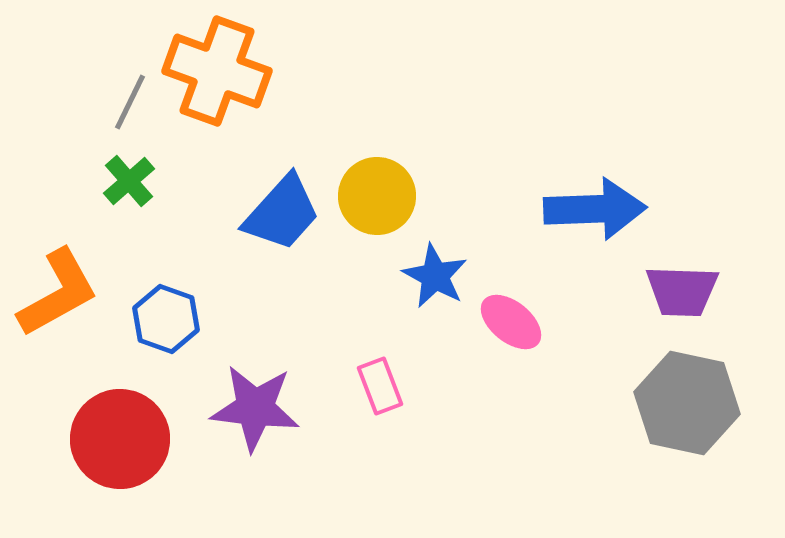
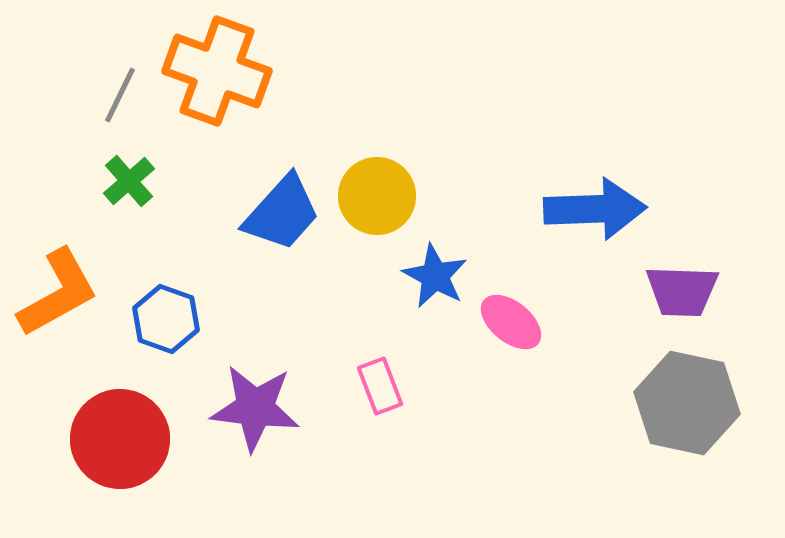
gray line: moved 10 px left, 7 px up
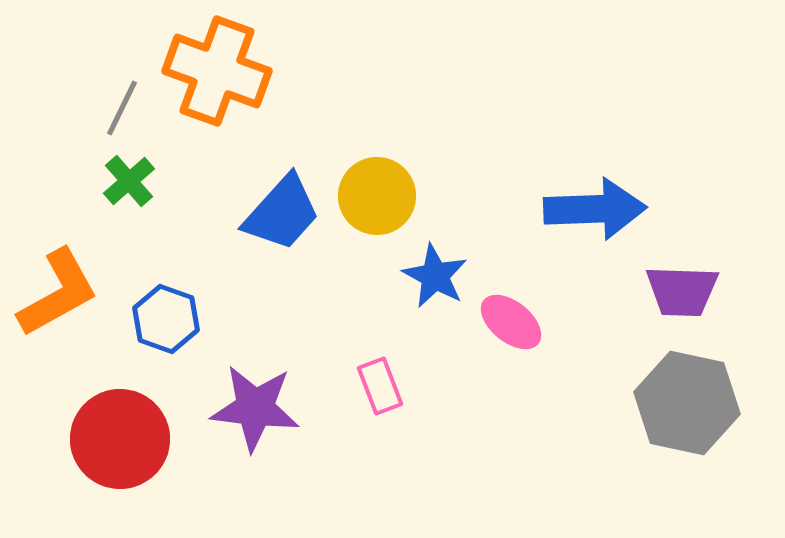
gray line: moved 2 px right, 13 px down
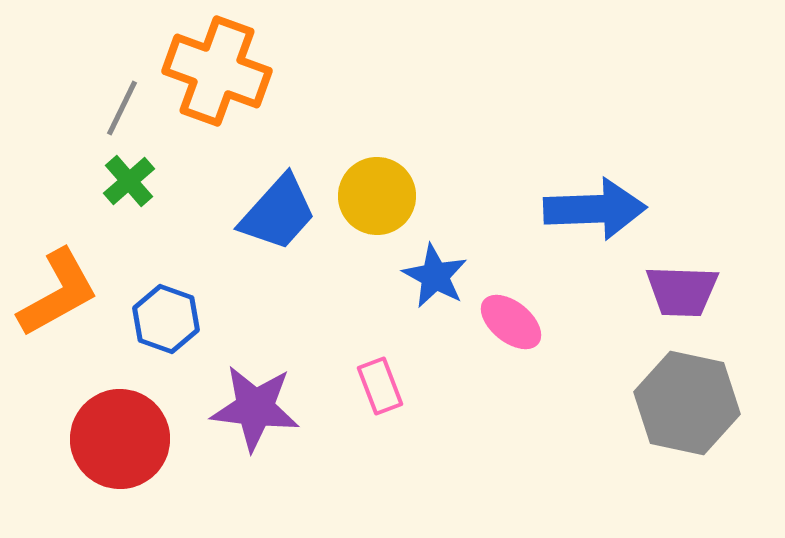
blue trapezoid: moved 4 px left
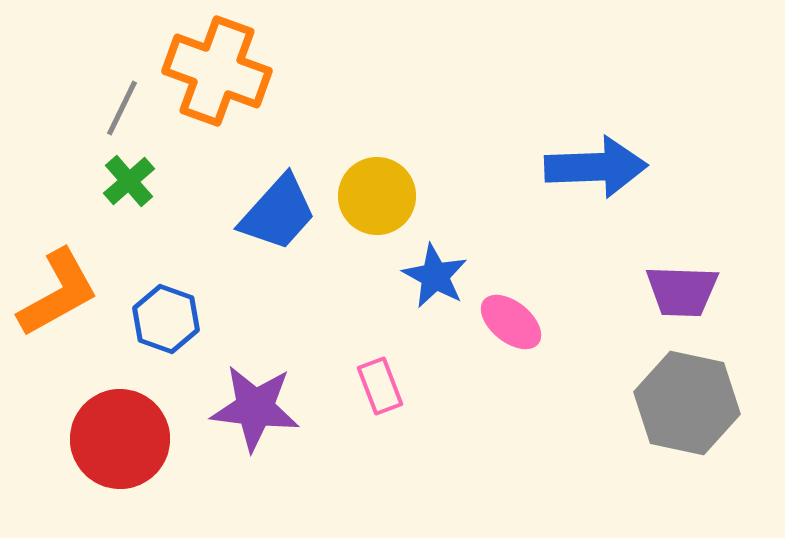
blue arrow: moved 1 px right, 42 px up
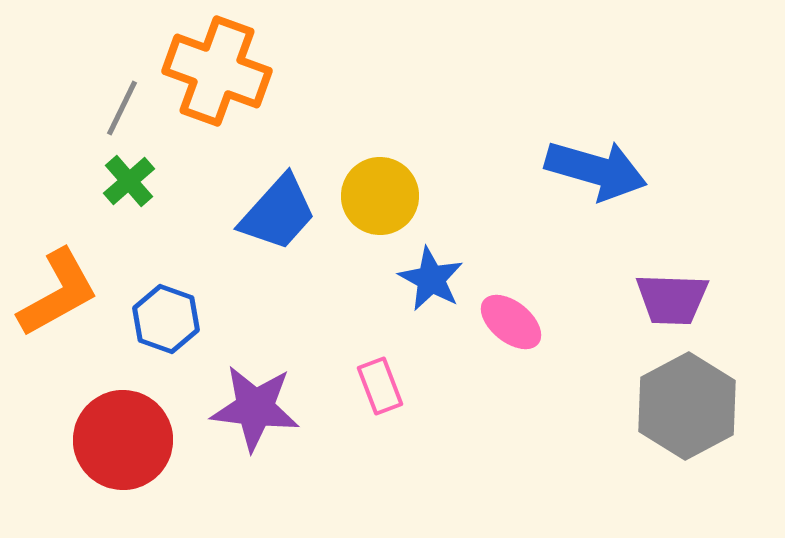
blue arrow: moved 3 px down; rotated 18 degrees clockwise
yellow circle: moved 3 px right
blue star: moved 4 px left, 3 px down
purple trapezoid: moved 10 px left, 8 px down
gray hexagon: moved 3 px down; rotated 20 degrees clockwise
red circle: moved 3 px right, 1 px down
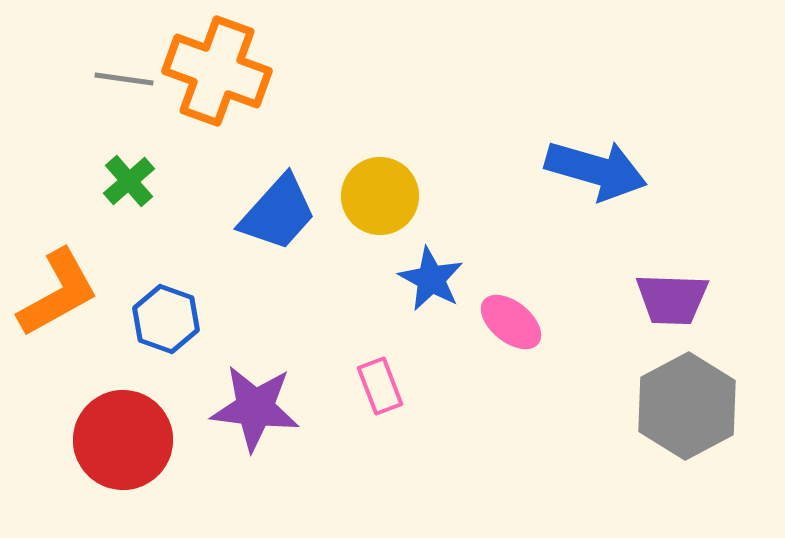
gray line: moved 2 px right, 29 px up; rotated 72 degrees clockwise
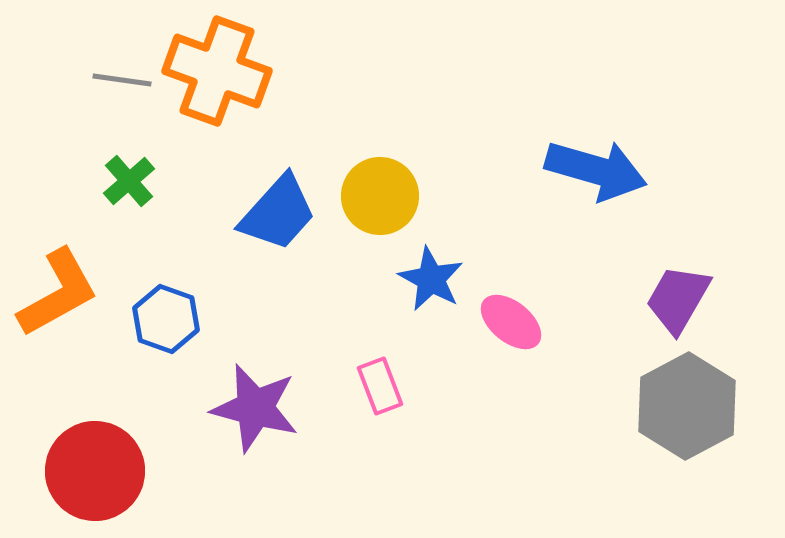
gray line: moved 2 px left, 1 px down
purple trapezoid: moved 6 px right; rotated 118 degrees clockwise
purple star: rotated 8 degrees clockwise
red circle: moved 28 px left, 31 px down
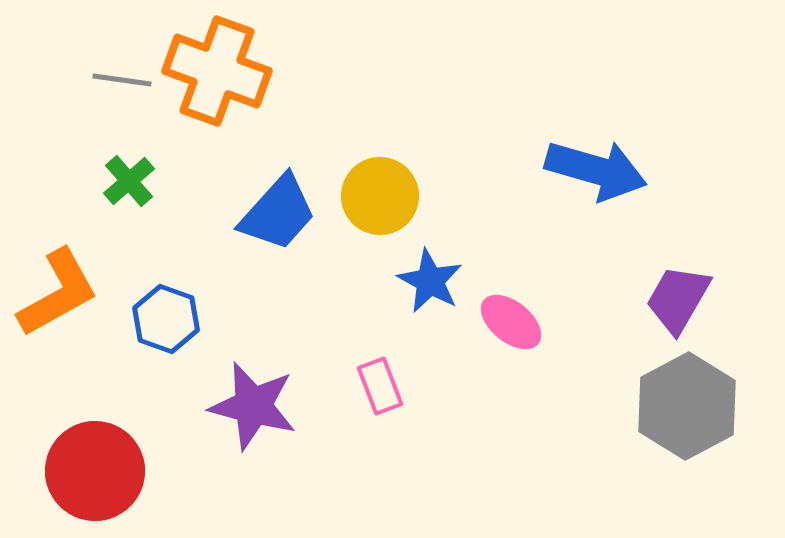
blue star: moved 1 px left, 2 px down
purple star: moved 2 px left, 2 px up
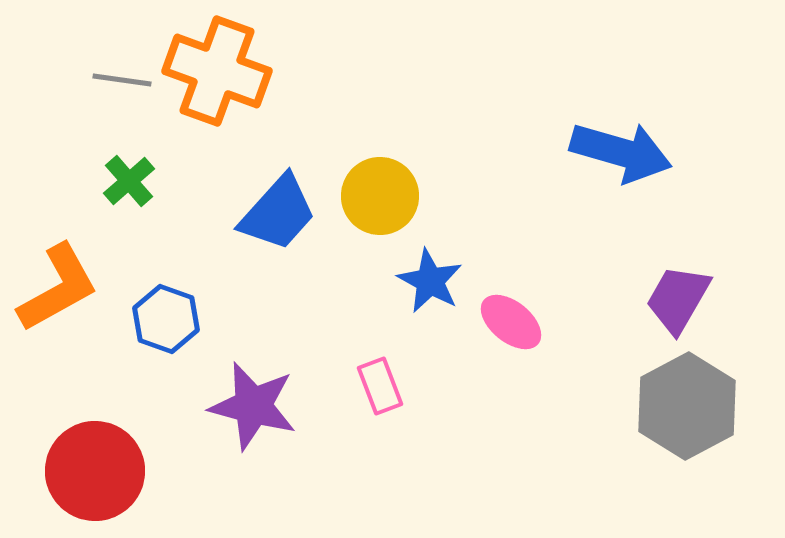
blue arrow: moved 25 px right, 18 px up
orange L-shape: moved 5 px up
